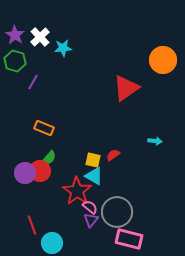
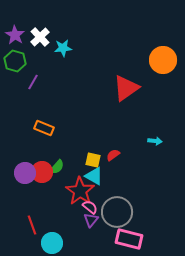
green semicircle: moved 8 px right, 9 px down
red circle: moved 2 px right, 1 px down
red star: moved 3 px right
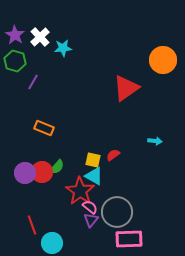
pink rectangle: rotated 16 degrees counterclockwise
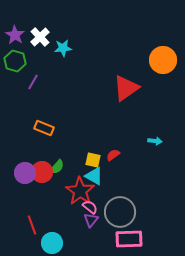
gray circle: moved 3 px right
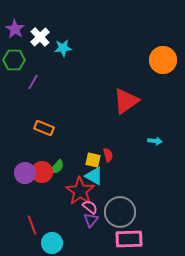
purple star: moved 6 px up
green hexagon: moved 1 px left, 1 px up; rotated 15 degrees counterclockwise
red triangle: moved 13 px down
red semicircle: moved 5 px left; rotated 112 degrees clockwise
